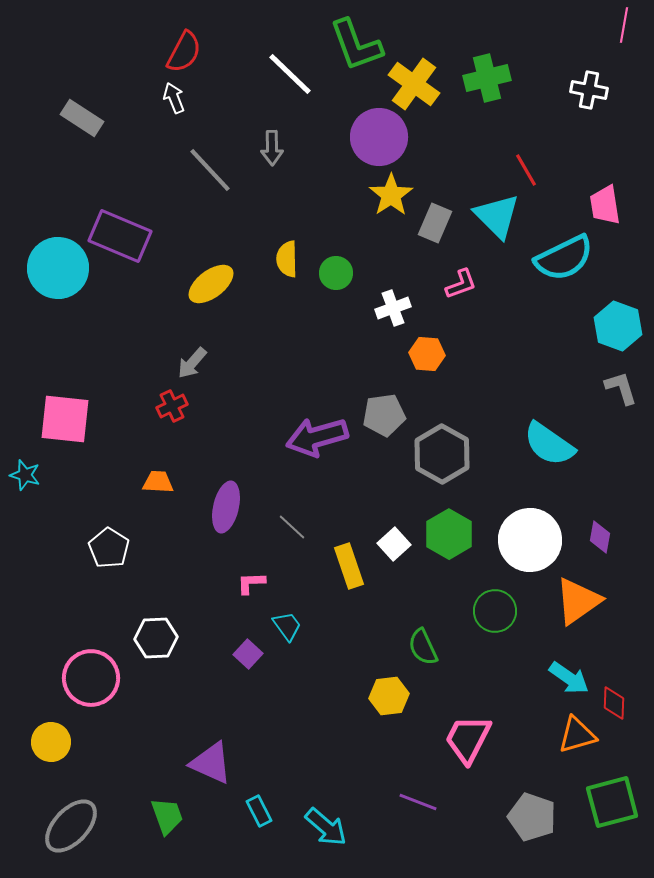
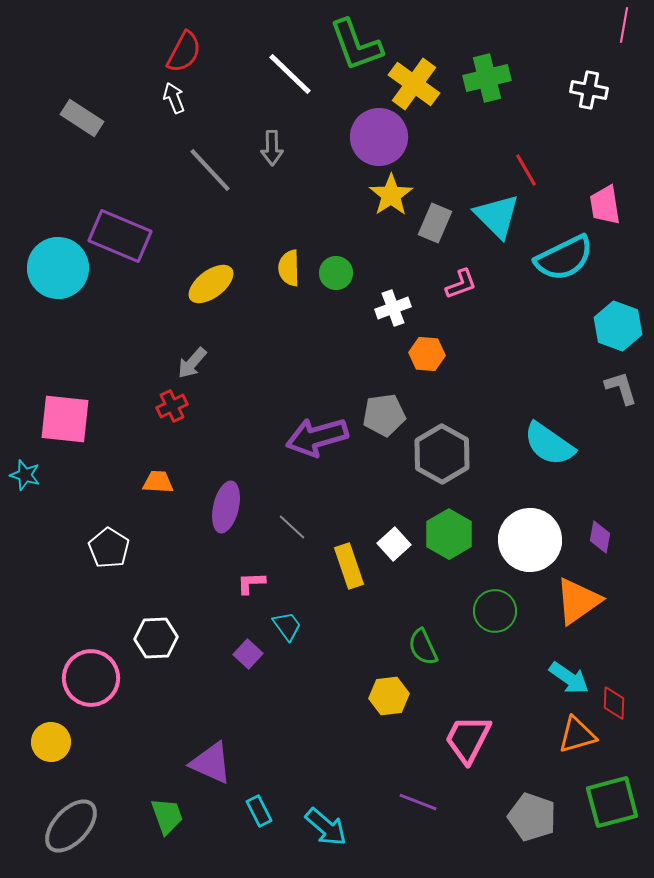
yellow semicircle at (287, 259): moved 2 px right, 9 px down
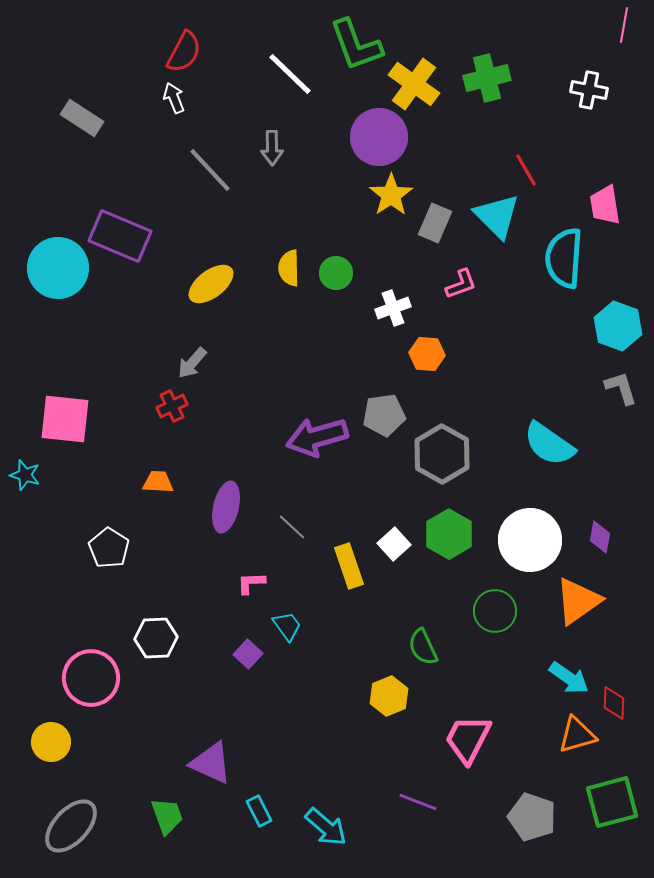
cyan semicircle at (564, 258): rotated 120 degrees clockwise
yellow hexagon at (389, 696): rotated 15 degrees counterclockwise
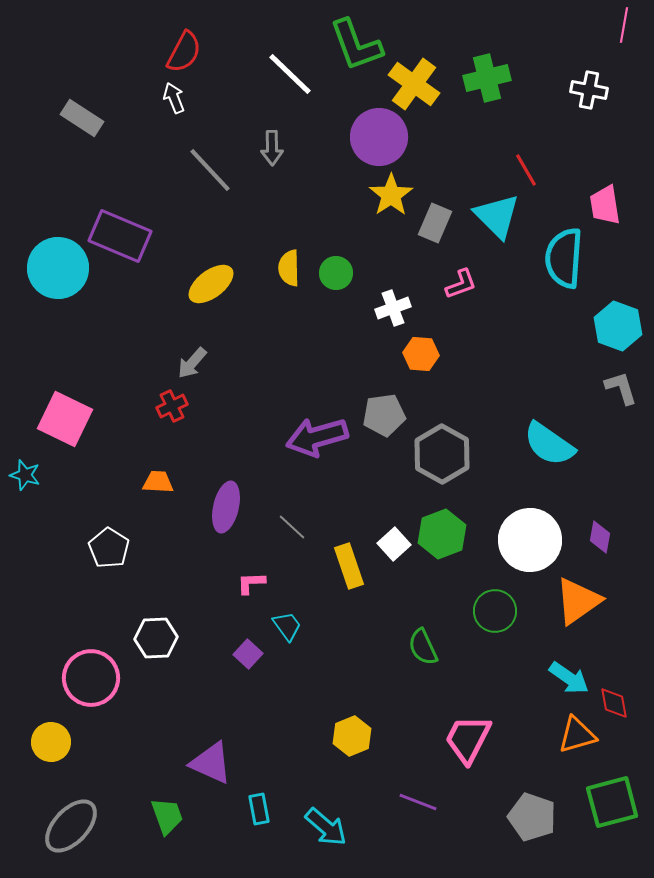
orange hexagon at (427, 354): moved 6 px left
pink square at (65, 419): rotated 20 degrees clockwise
green hexagon at (449, 534): moved 7 px left; rotated 9 degrees clockwise
yellow hexagon at (389, 696): moved 37 px left, 40 px down
red diamond at (614, 703): rotated 12 degrees counterclockwise
cyan rectangle at (259, 811): moved 2 px up; rotated 16 degrees clockwise
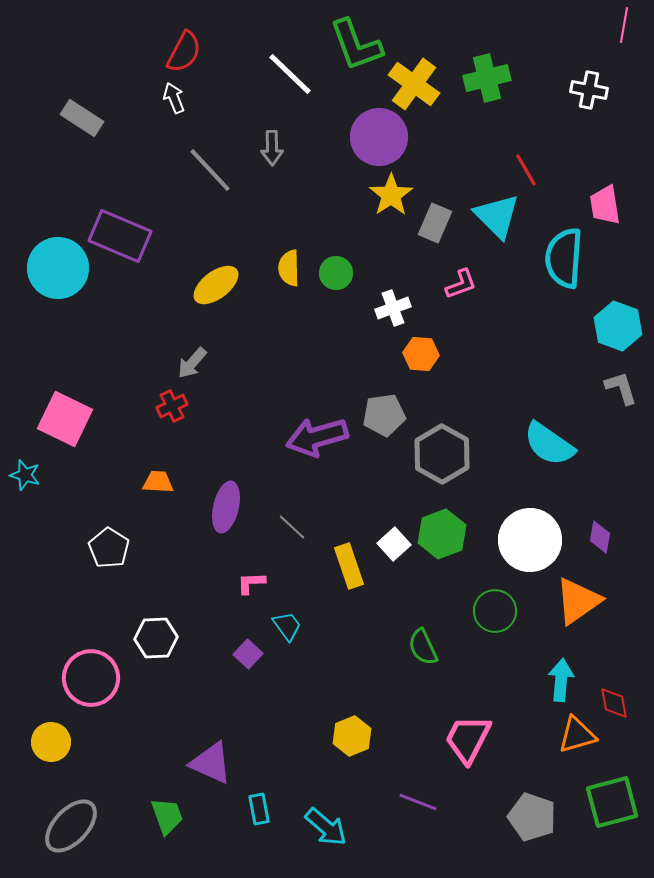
yellow ellipse at (211, 284): moved 5 px right, 1 px down
cyan arrow at (569, 678): moved 8 px left, 2 px down; rotated 120 degrees counterclockwise
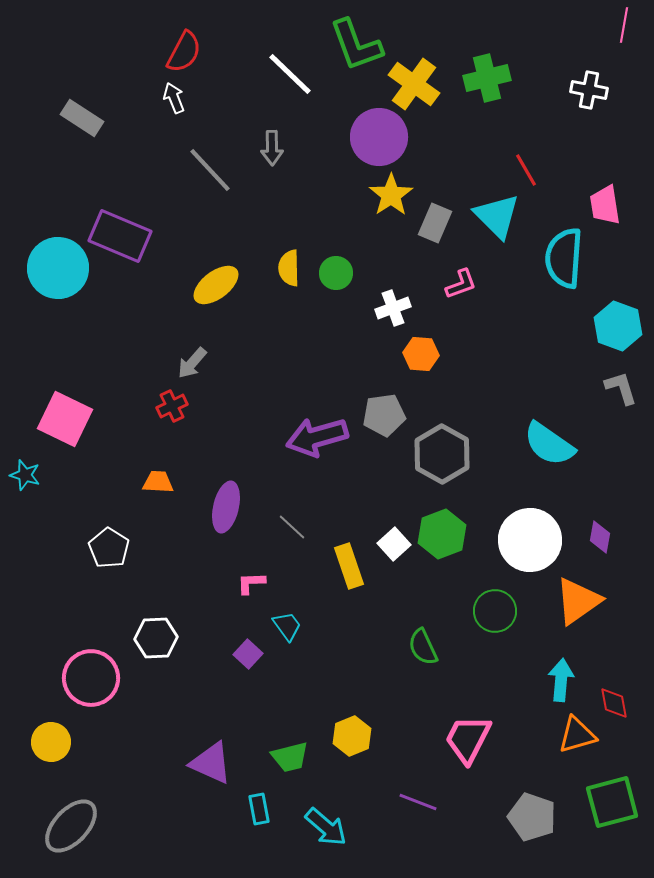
green trapezoid at (167, 816): moved 123 px right, 59 px up; rotated 96 degrees clockwise
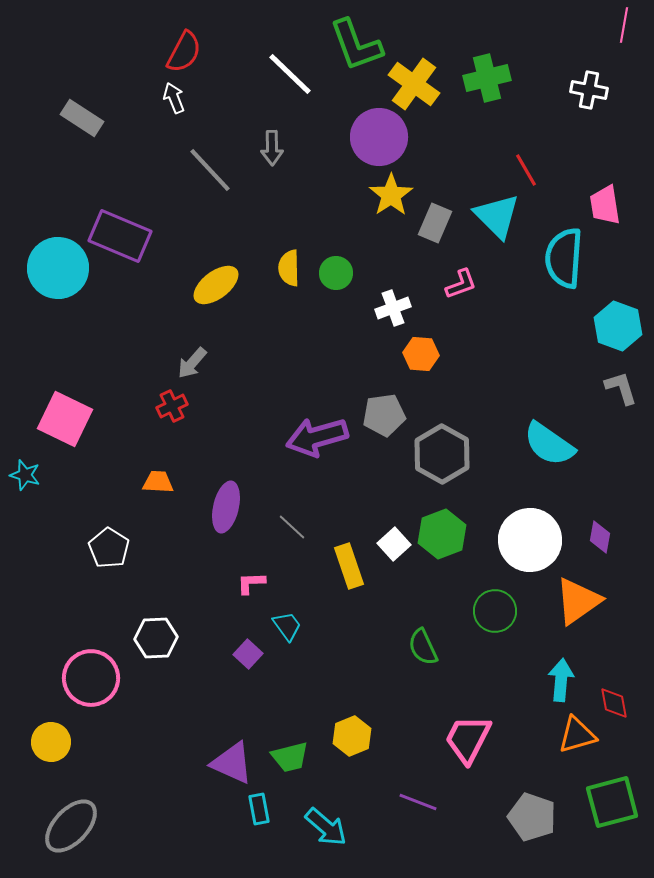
purple triangle at (211, 763): moved 21 px right
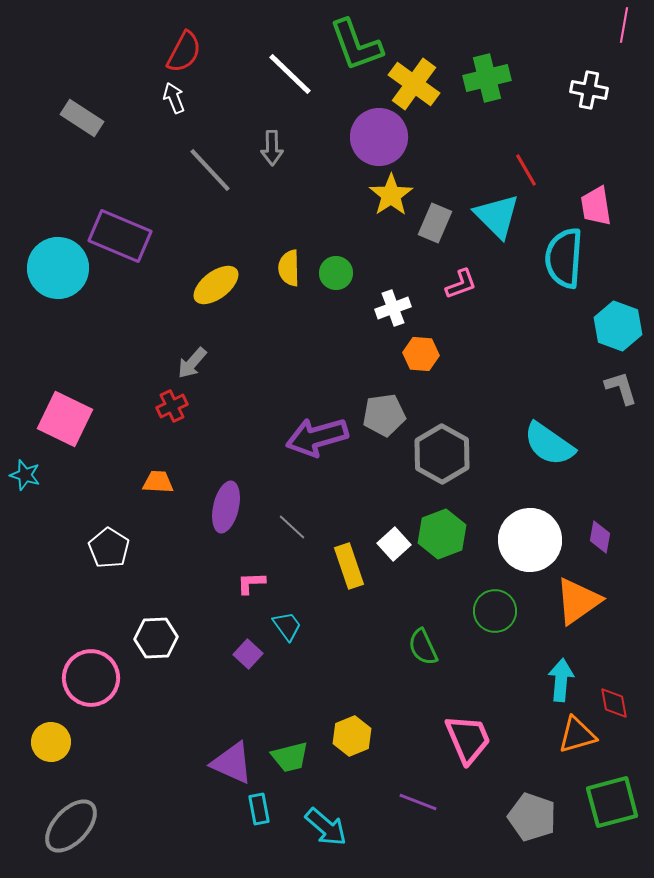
pink trapezoid at (605, 205): moved 9 px left, 1 px down
pink trapezoid at (468, 739): rotated 130 degrees clockwise
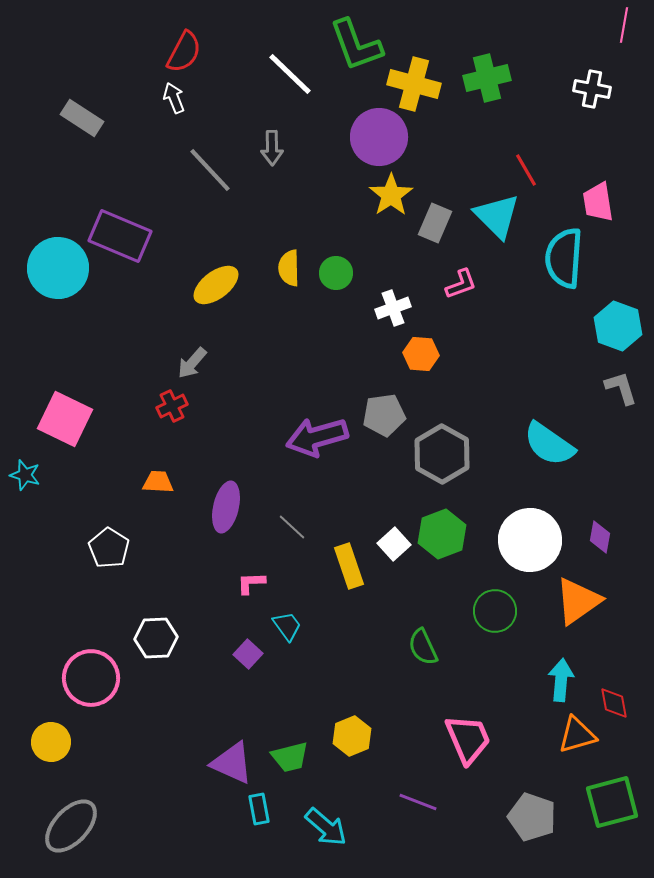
yellow cross at (414, 84): rotated 21 degrees counterclockwise
white cross at (589, 90): moved 3 px right, 1 px up
pink trapezoid at (596, 206): moved 2 px right, 4 px up
